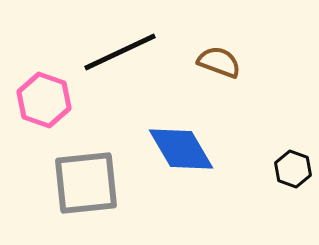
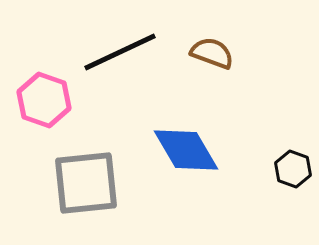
brown semicircle: moved 7 px left, 9 px up
blue diamond: moved 5 px right, 1 px down
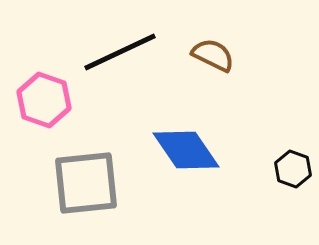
brown semicircle: moved 1 px right, 2 px down; rotated 6 degrees clockwise
blue diamond: rotated 4 degrees counterclockwise
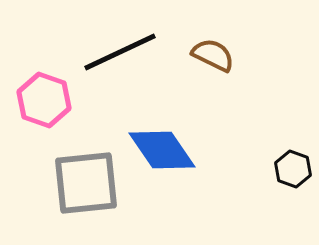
blue diamond: moved 24 px left
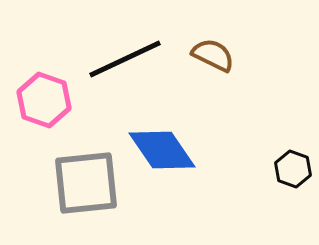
black line: moved 5 px right, 7 px down
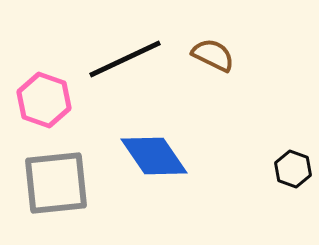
blue diamond: moved 8 px left, 6 px down
gray square: moved 30 px left
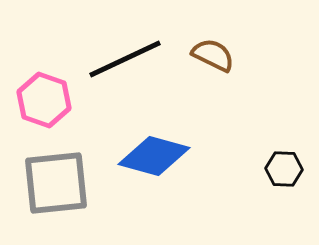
blue diamond: rotated 40 degrees counterclockwise
black hexagon: moved 9 px left; rotated 18 degrees counterclockwise
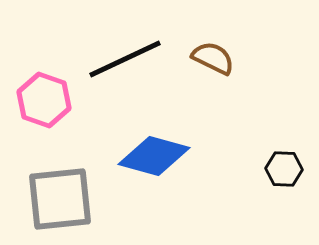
brown semicircle: moved 3 px down
gray square: moved 4 px right, 16 px down
